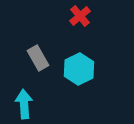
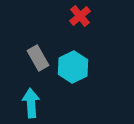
cyan hexagon: moved 6 px left, 2 px up
cyan arrow: moved 7 px right, 1 px up
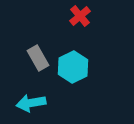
cyan arrow: rotated 96 degrees counterclockwise
